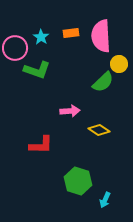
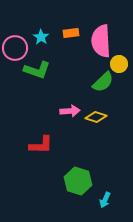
pink semicircle: moved 5 px down
yellow diamond: moved 3 px left, 13 px up; rotated 15 degrees counterclockwise
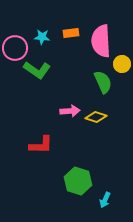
cyan star: moved 1 px right; rotated 28 degrees counterclockwise
yellow circle: moved 3 px right
green L-shape: rotated 16 degrees clockwise
green semicircle: rotated 70 degrees counterclockwise
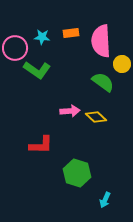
green semicircle: rotated 30 degrees counterclockwise
yellow diamond: rotated 25 degrees clockwise
green hexagon: moved 1 px left, 8 px up
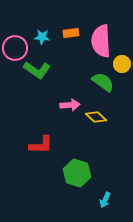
pink arrow: moved 6 px up
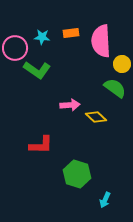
green semicircle: moved 12 px right, 6 px down
green hexagon: moved 1 px down
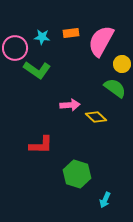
pink semicircle: rotated 32 degrees clockwise
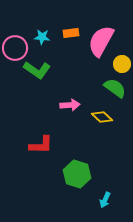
yellow diamond: moved 6 px right
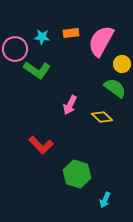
pink circle: moved 1 px down
pink arrow: rotated 120 degrees clockwise
red L-shape: rotated 45 degrees clockwise
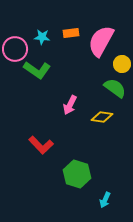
yellow diamond: rotated 35 degrees counterclockwise
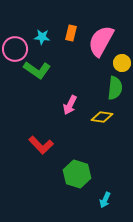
orange rectangle: rotated 70 degrees counterclockwise
yellow circle: moved 1 px up
green semicircle: rotated 60 degrees clockwise
